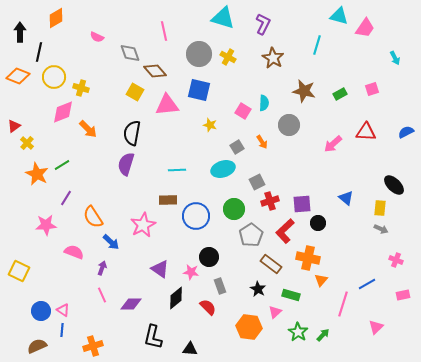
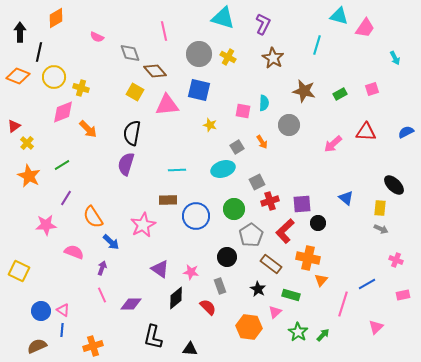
pink square at (243, 111): rotated 21 degrees counterclockwise
orange star at (37, 174): moved 8 px left, 2 px down
black circle at (209, 257): moved 18 px right
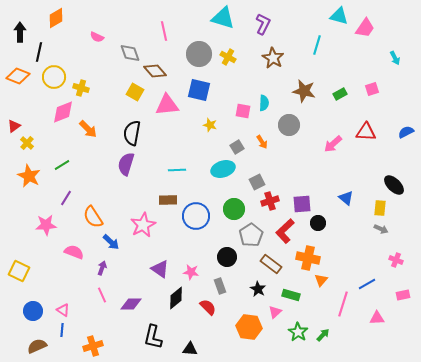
blue circle at (41, 311): moved 8 px left
pink triangle at (376, 327): moved 1 px right, 9 px up; rotated 42 degrees clockwise
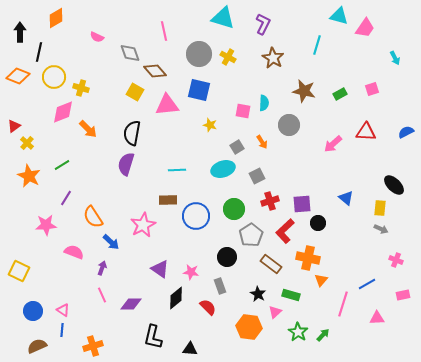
gray square at (257, 182): moved 6 px up
black star at (258, 289): moved 5 px down
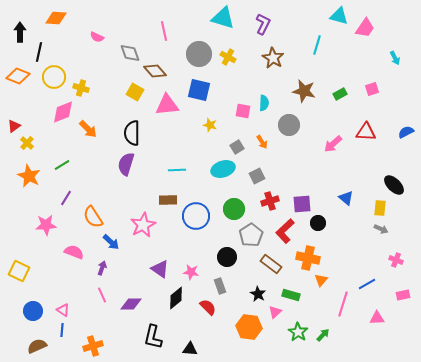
orange diamond at (56, 18): rotated 35 degrees clockwise
black semicircle at (132, 133): rotated 10 degrees counterclockwise
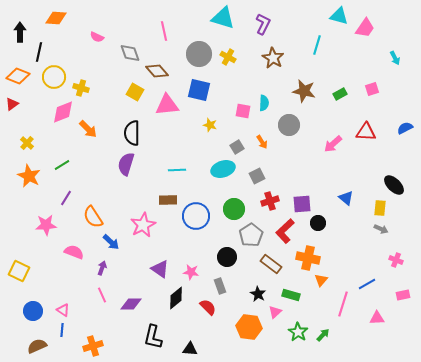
brown diamond at (155, 71): moved 2 px right
red triangle at (14, 126): moved 2 px left, 22 px up
blue semicircle at (406, 132): moved 1 px left, 4 px up
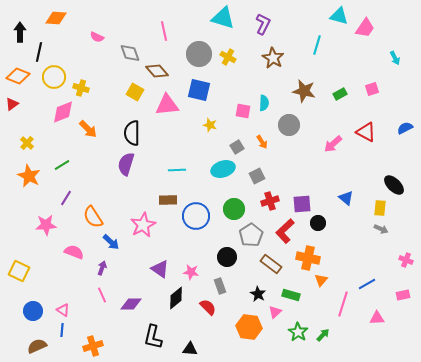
red triangle at (366, 132): rotated 25 degrees clockwise
pink cross at (396, 260): moved 10 px right
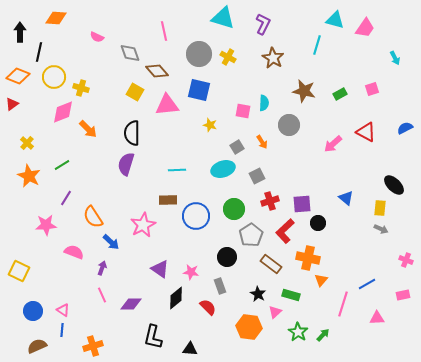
cyan triangle at (339, 16): moved 4 px left, 4 px down
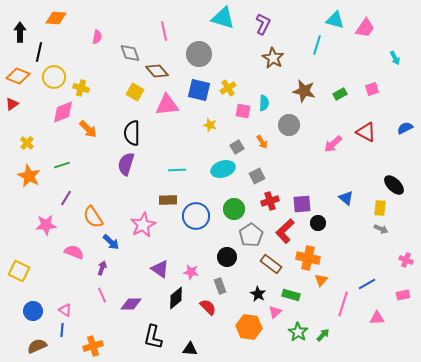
pink semicircle at (97, 37): rotated 104 degrees counterclockwise
yellow cross at (228, 57): moved 31 px down; rotated 28 degrees clockwise
green line at (62, 165): rotated 14 degrees clockwise
pink triangle at (63, 310): moved 2 px right
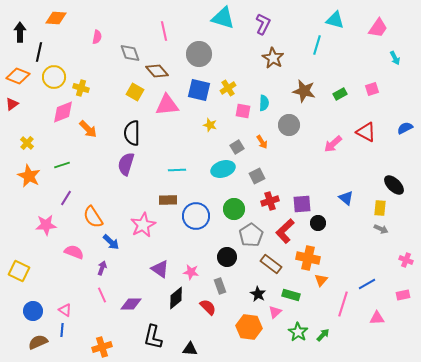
pink trapezoid at (365, 28): moved 13 px right
brown semicircle at (37, 346): moved 1 px right, 4 px up
orange cross at (93, 346): moved 9 px right, 1 px down
